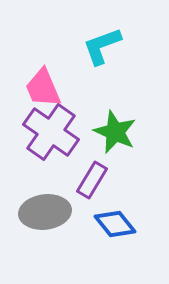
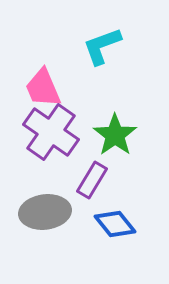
green star: moved 3 px down; rotated 12 degrees clockwise
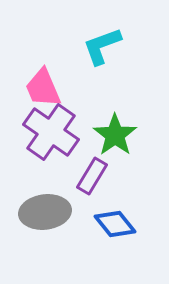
purple rectangle: moved 4 px up
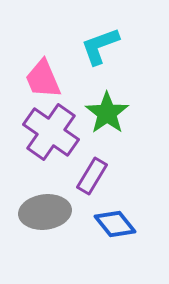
cyan L-shape: moved 2 px left
pink trapezoid: moved 9 px up
green star: moved 8 px left, 22 px up
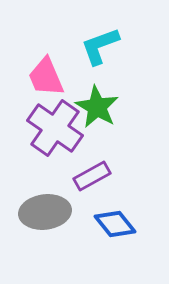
pink trapezoid: moved 3 px right, 2 px up
green star: moved 10 px left, 6 px up; rotated 6 degrees counterclockwise
purple cross: moved 4 px right, 4 px up
purple rectangle: rotated 30 degrees clockwise
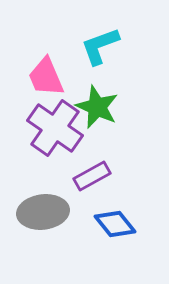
green star: rotated 6 degrees counterclockwise
gray ellipse: moved 2 px left
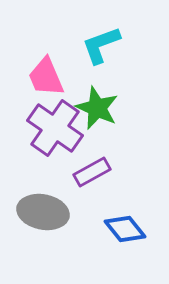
cyan L-shape: moved 1 px right, 1 px up
green star: moved 1 px down
purple rectangle: moved 4 px up
gray ellipse: rotated 18 degrees clockwise
blue diamond: moved 10 px right, 5 px down
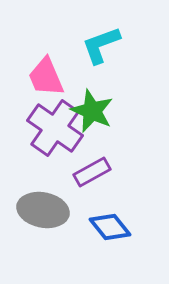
green star: moved 5 px left, 3 px down
gray ellipse: moved 2 px up
blue diamond: moved 15 px left, 2 px up
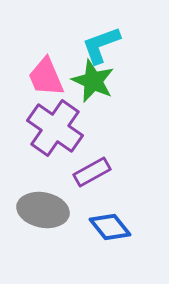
green star: moved 1 px right, 30 px up
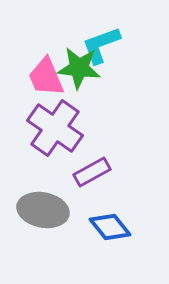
green star: moved 14 px left, 13 px up; rotated 18 degrees counterclockwise
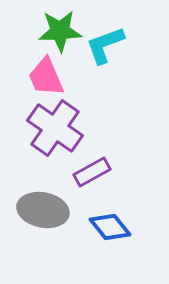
cyan L-shape: moved 4 px right
green star: moved 19 px left, 37 px up; rotated 9 degrees counterclockwise
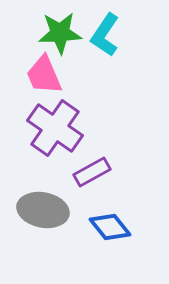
green star: moved 2 px down
cyan L-shape: moved 10 px up; rotated 36 degrees counterclockwise
pink trapezoid: moved 2 px left, 2 px up
